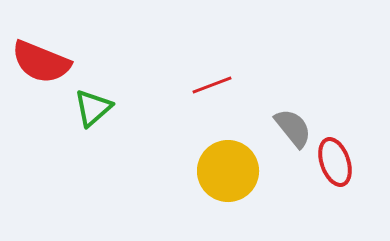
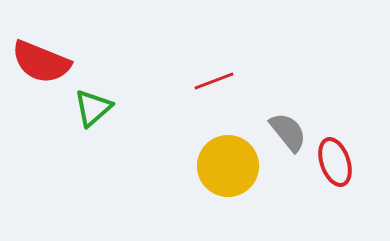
red line: moved 2 px right, 4 px up
gray semicircle: moved 5 px left, 4 px down
yellow circle: moved 5 px up
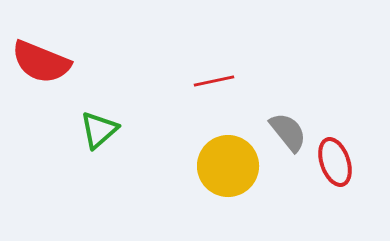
red line: rotated 9 degrees clockwise
green triangle: moved 6 px right, 22 px down
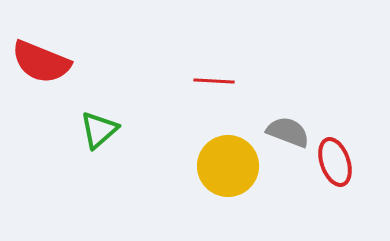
red line: rotated 15 degrees clockwise
gray semicircle: rotated 30 degrees counterclockwise
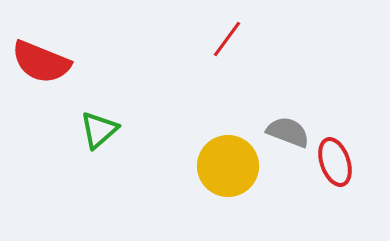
red line: moved 13 px right, 42 px up; rotated 57 degrees counterclockwise
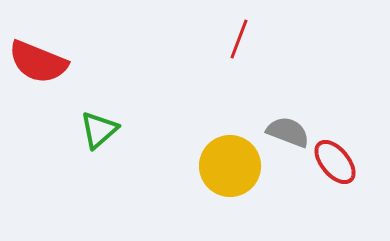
red line: moved 12 px right; rotated 15 degrees counterclockwise
red semicircle: moved 3 px left
red ellipse: rotated 21 degrees counterclockwise
yellow circle: moved 2 px right
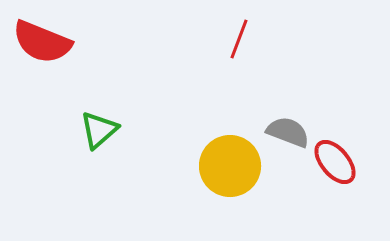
red semicircle: moved 4 px right, 20 px up
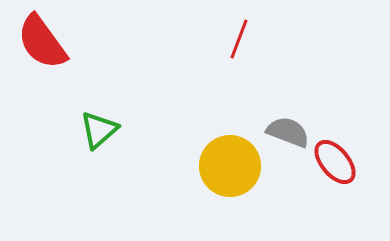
red semicircle: rotated 32 degrees clockwise
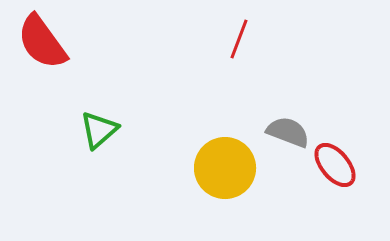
red ellipse: moved 3 px down
yellow circle: moved 5 px left, 2 px down
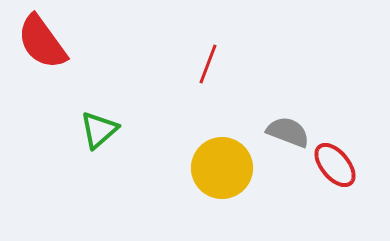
red line: moved 31 px left, 25 px down
yellow circle: moved 3 px left
